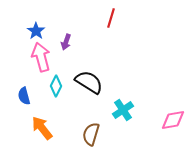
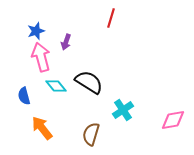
blue star: rotated 18 degrees clockwise
cyan diamond: rotated 65 degrees counterclockwise
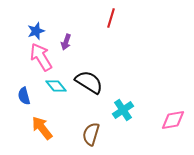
pink arrow: rotated 16 degrees counterclockwise
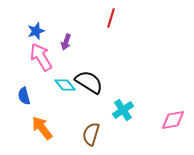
cyan diamond: moved 9 px right, 1 px up
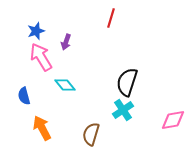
black semicircle: moved 38 px right; rotated 104 degrees counterclockwise
orange arrow: rotated 10 degrees clockwise
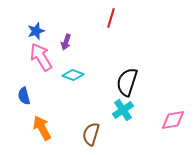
cyan diamond: moved 8 px right, 10 px up; rotated 30 degrees counterclockwise
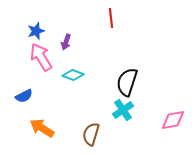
red line: rotated 24 degrees counterclockwise
blue semicircle: rotated 102 degrees counterclockwise
orange arrow: rotated 30 degrees counterclockwise
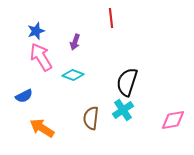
purple arrow: moved 9 px right
brown semicircle: moved 16 px up; rotated 10 degrees counterclockwise
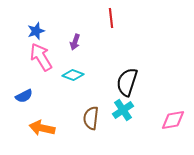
orange arrow: rotated 20 degrees counterclockwise
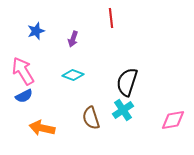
purple arrow: moved 2 px left, 3 px up
pink arrow: moved 18 px left, 14 px down
brown semicircle: rotated 25 degrees counterclockwise
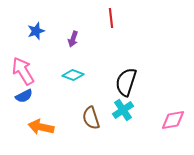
black semicircle: moved 1 px left
orange arrow: moved 1 px left, 1 px up
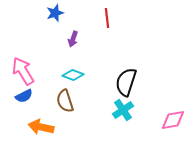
red line: moved 4 px left
blue star: moved 19 px right, 18 px up
brown semicircle: moved 26 px left, 17 px up
